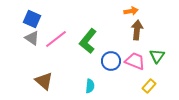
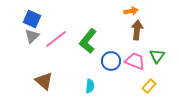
gray triangle: moved 2 px up; rotated 42 degrees clockwise
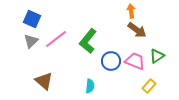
orange arrow: rotated 88 degrees counterclockwise
brown arrow: rotated 120 degrees clockwise
gray triangle: moved 1 px left, 5 px down
green triangle: rotated 21 degrees clockwise
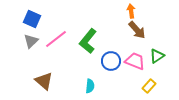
brown arrow: rotated 12 degrees clockwise
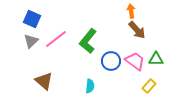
green triangle: moved 1 px left, 3 px down; rotated 35 degrees clockwise
pink trapezoid: rotated 15 degrees clockwise
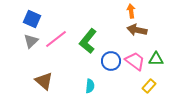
brown arrow: rotated 144 degrees clockwise
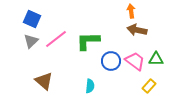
green L-shape: rotated 50 degrees clockwise
